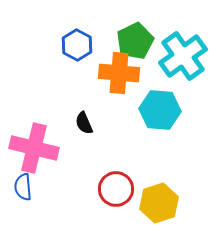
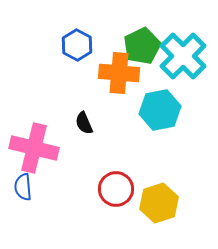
green pentagon: moved 7 px right, 5 px down
cyan cross: rotated 9 degrees counterclockwise
cyan hexagon: rotated 15 degrees counterclockwise
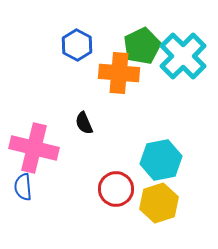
cyan hexagon: moved 1 px right, 50 px down
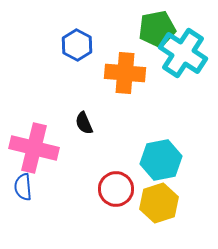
green pentagon: moved 15 px right, 17 px up; rotated 15 degrees clockwise
cyan cross: moved 3 px up; rotated 12 degrees counterclockwise
orange cross: moved 6 px right
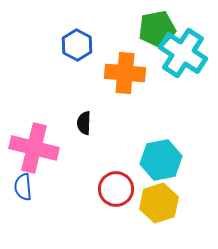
black semicircle: rotated 25 degrees clockwise
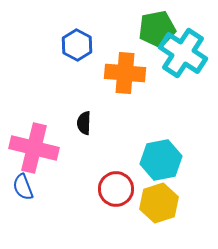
blue semicircle: rotated 16 degrees counterclockwise
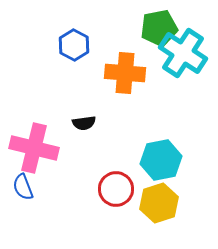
green pentagon: moved 2 px right, 1 px up
blue hexagon: moved 3 px left
black semicircle: rotated 100 degrees counterclockwise
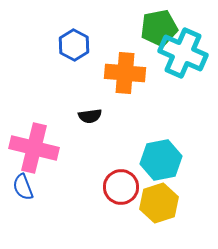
cyan cross: rotated 9 degrees counterclockwise
black semicircle: moved 6 px right, 7 px up
red circle: moved 5 px right, 2 px up
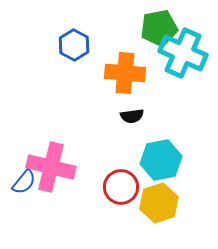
black semicircle: moved 42 px right
pink cross: moved 17 px right, 19 px down
blue semicircle: moved 1 px right, 5 px up; rotated 120 degrees counterclockwise
